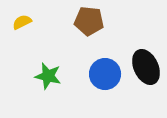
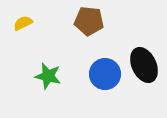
yellow semicircle: moved 1 px right, 1 px down
black ellipse: moved 2 px left, 2 px up
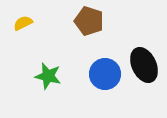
brown pentagon: rotated 12 degrees clockwise
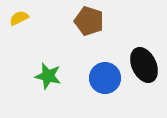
yellow semicircle: moved 4 px left, 5 px up
blue circle: moved 4 px down
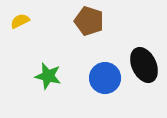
yellow semicircle: moved 1 px right, 3 px down
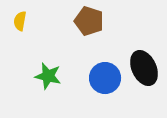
yellow semicircle: rotated 54 degrees counterclockwise
black ellipse: moved 3 px down
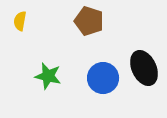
blue circle: moved 2 px left
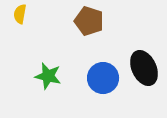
yellow semicircle: moved 7 px up
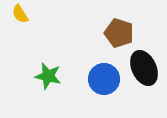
yellow semicircle: rotated 42 degrees counterclockwise
brown pentagon: moved 30 px right, 12 px down
blue circle: moved 1 px right, 1 px down
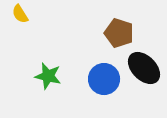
black ellipse: rotated 20 degrees counterclockwise
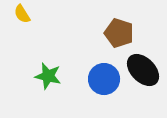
yellow semicircle: moved 2 px right
black ellipse: moved 1 px left, 2 px down
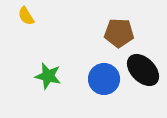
yellow semicircle: moved 4 px right, 2 px down
brown pentagon: rotated 16 degrees counterclockwise
